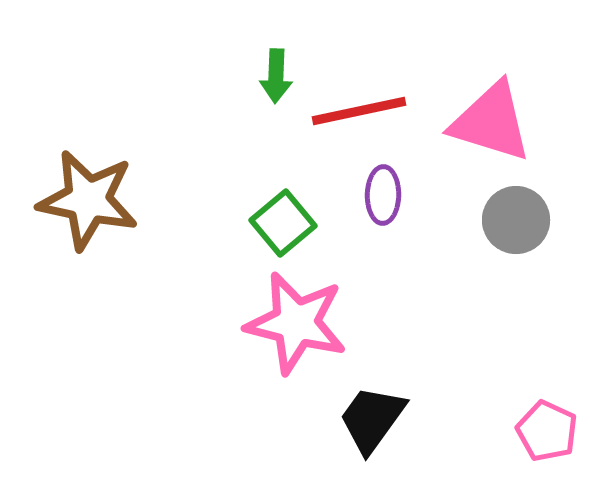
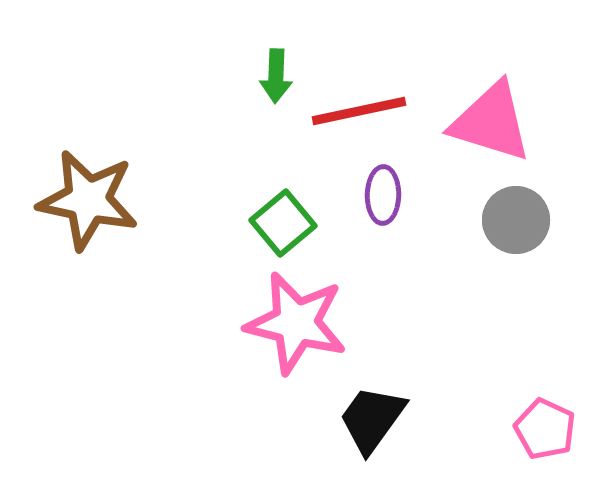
pink pentagon: moved 2 px left, 2 px up
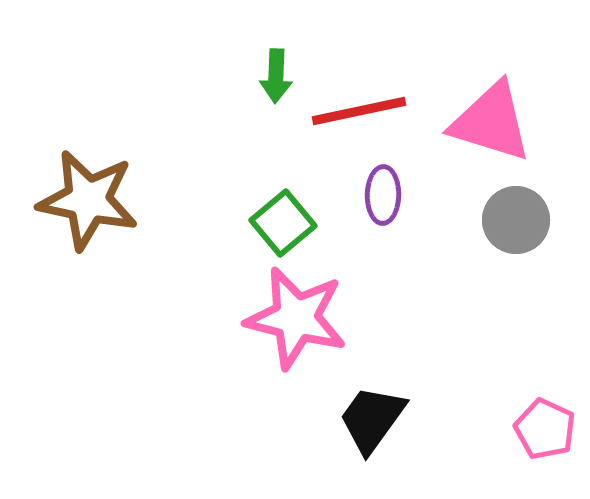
pink star: moved 5 px up
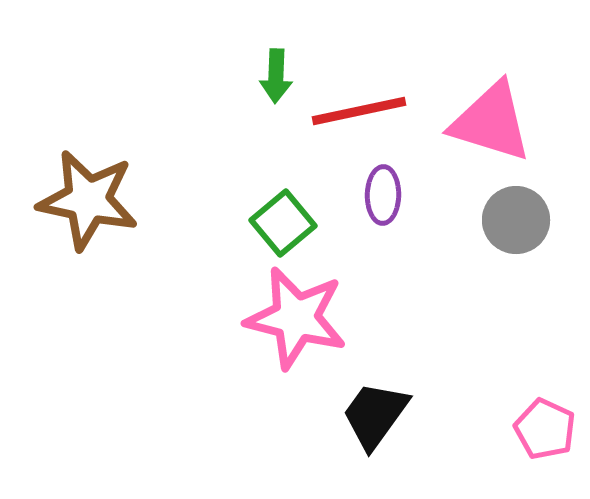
black trapezoid: moved 3 px right, 4 px up
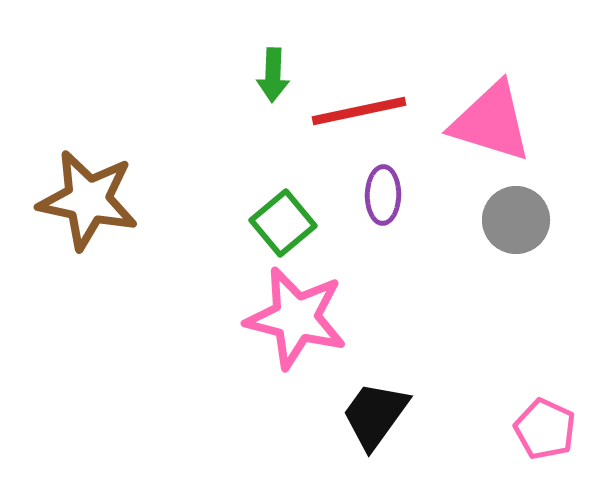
green arrow: moved 3 px left, 1 px up
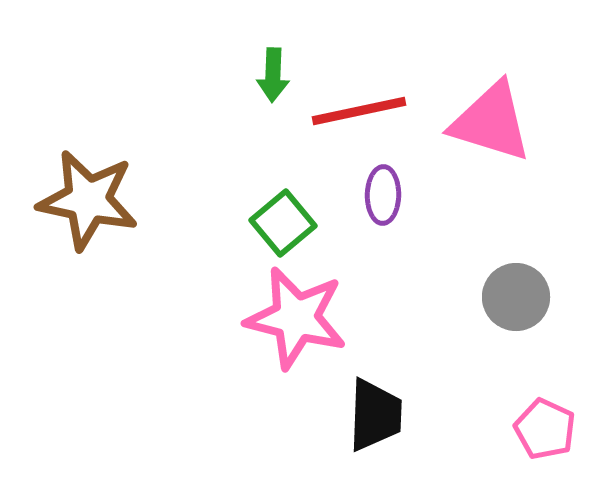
gray circle: moved 77 px down
black trapezoid: rotated 146 degrees clockwise
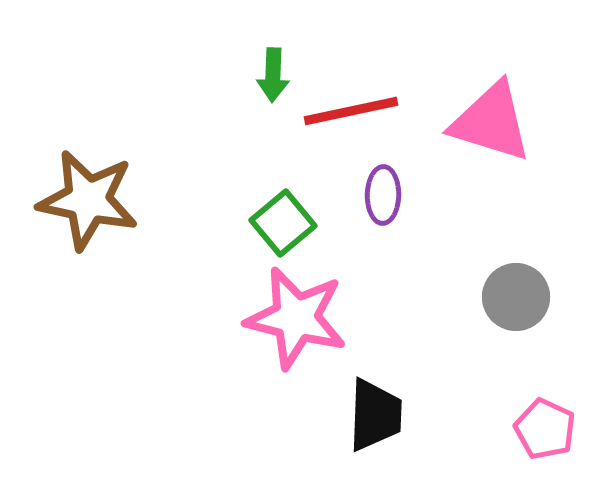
red line: moved 8 px left
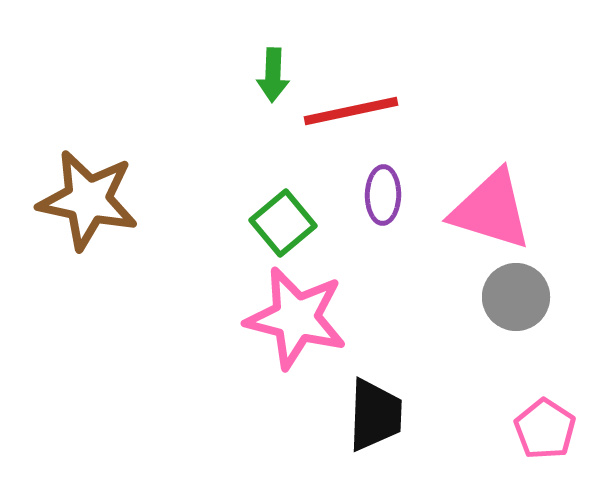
pink triangle: moved 88 px down
pink pentagon: rotated 8 degrees clockwise
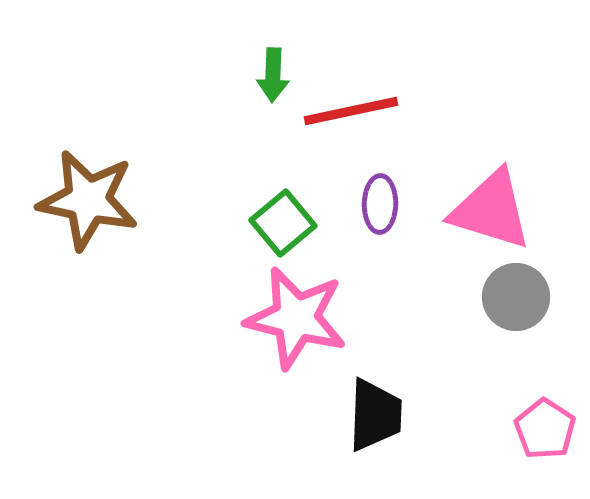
purple ellipse: moved 3 px left, 9 px down
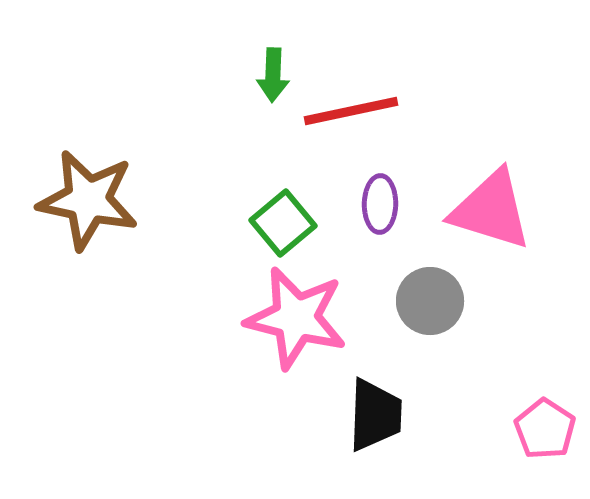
gray circle: moved 86 px left, 4 px down
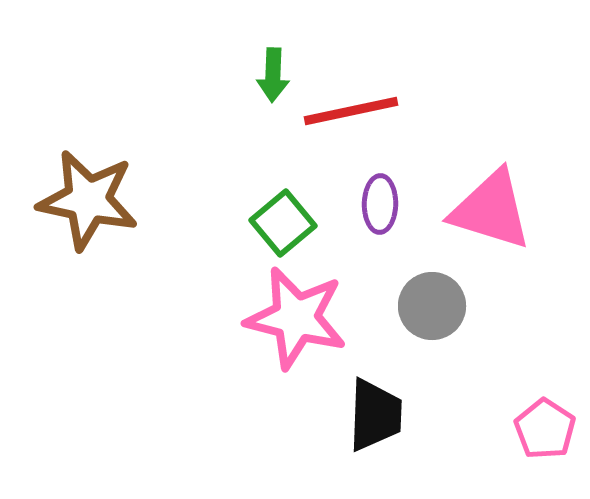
gray circle: moved 2 px right, 5 px down
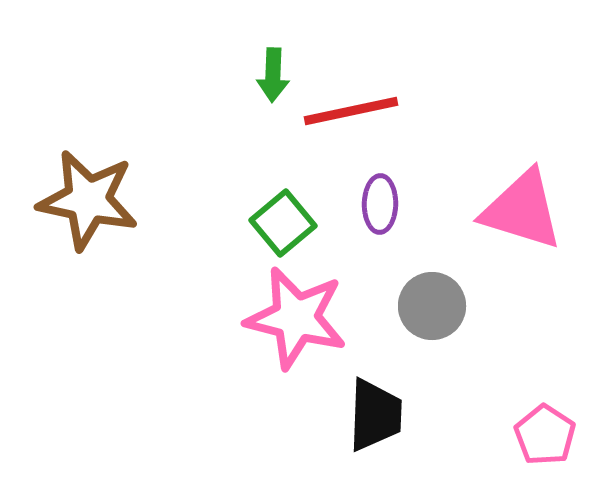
pink triangle: moved 31 px right
pink pentagon: moved 6 px down
